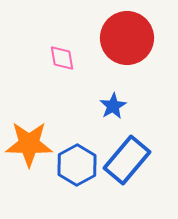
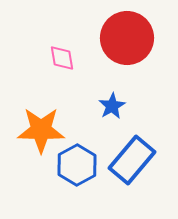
blue star: moved 1 px left
orange star: moved 12 px right, 14 px up
blue rectangle: moved 5 px right
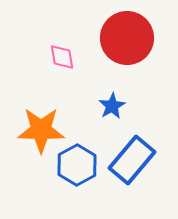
pink diamond: moved 1 px up
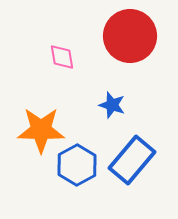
red circle: moved 3 px right, 2 px up
blue star: moved 1 px up; rotated 24 degrees counterclockwise
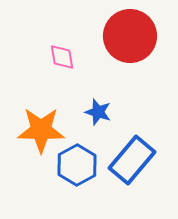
blue star: moved 14 px left, 7 px down
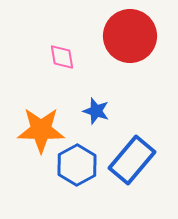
blue star: moved 2 px left, 1 px up
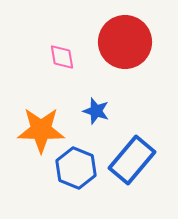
red circle: moved 5 px left, 6 px down
blue hexagon: moved 1 px left, 3 px down; rotated 9 degrees counterclockwise
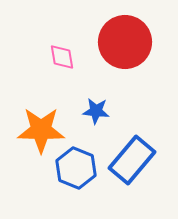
blue star: rotated 12 degrees counterclockwise
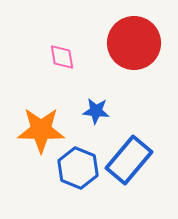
red circle: moved 9 px right, 1 px down
blue rectangle: moved 3 px left
blue hexagon: moved 2 px right
